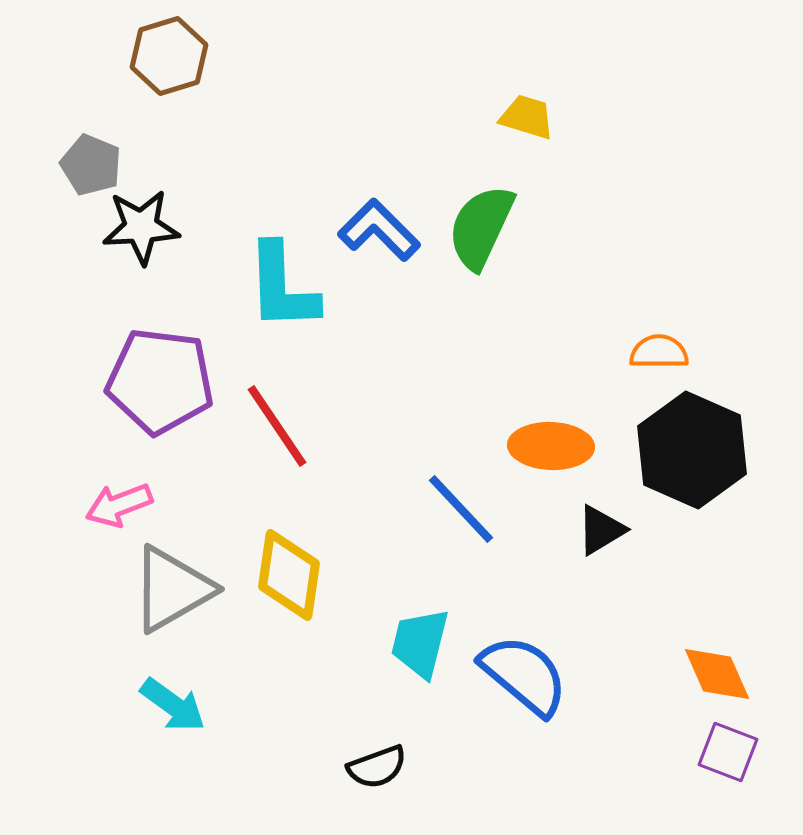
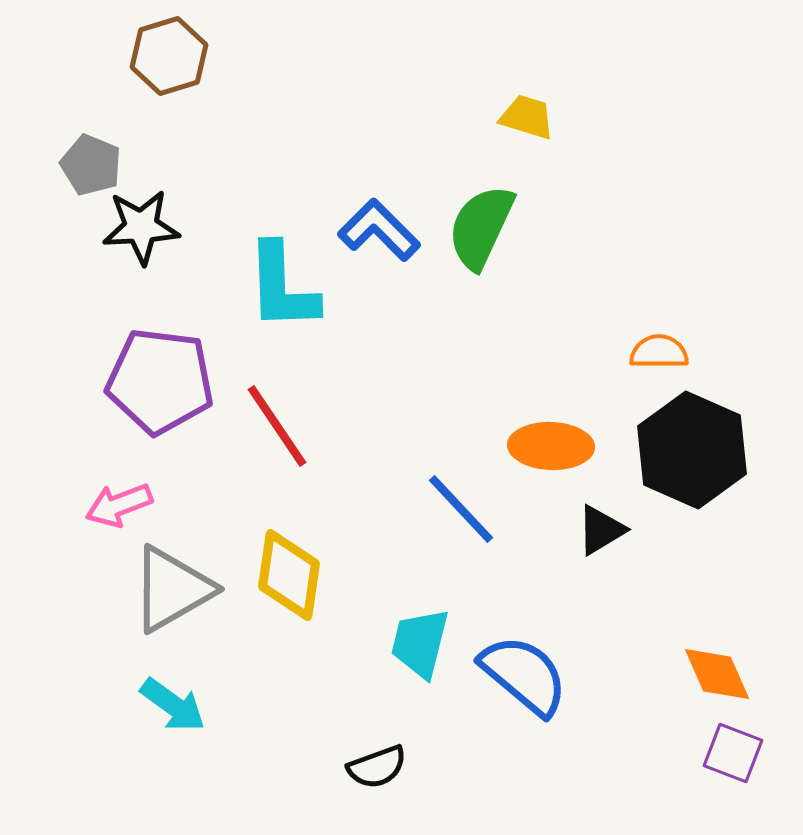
purple square: moved 5 px right, 1 px down
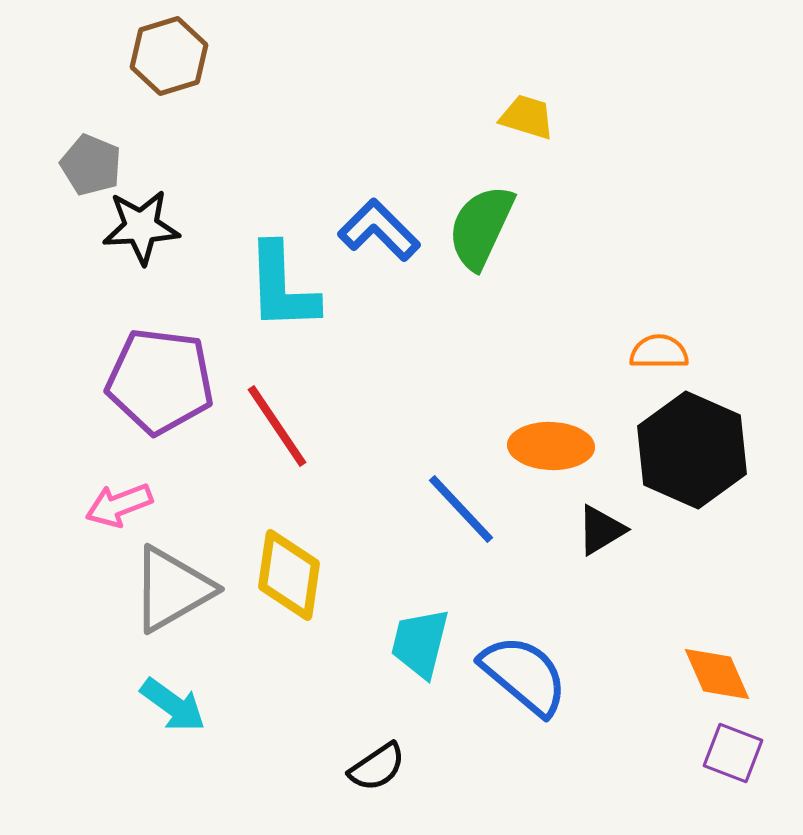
black semicircle: rotated 14 degrees counterclockwise
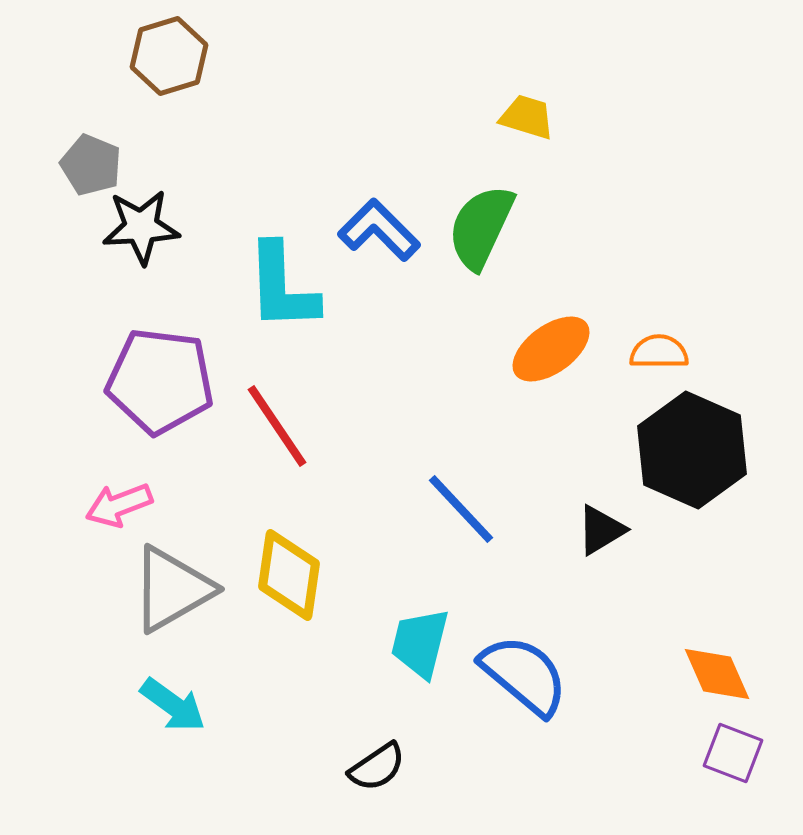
orange ellipse: moved 97 px up; rotated 38 degrees counterclockwise
